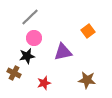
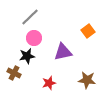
red star: moved 5 px right
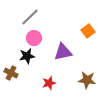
brown cross: moved 3 px left
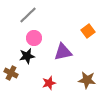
gray line: moved 2 px left, 2 px up
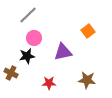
red star: rotated 16 degrees clockwise
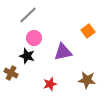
black star: rotated 28 degrees clockwise
red star: moved 1 px right, 1 px down; rotated 16 degrees counterclockwise
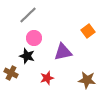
red star: moved 3 px left, 6 px up
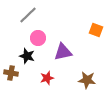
orange square: moved 8 px right, 1 px up; rotated 32 degrees counterclockwise
pink circle: moved 4 px right
brown cross: rotated 16 degrees counterclockwise
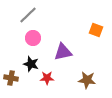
pink circle: moved 5 px left
black star: moved 4 px right, 8 px down
brown cross: moved 5 px down
red star: rotated 16 degrees clockwise
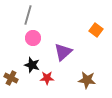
gray line: rotated 30 degrees counterclockwise
orange square: rotated 16 degrees clockwise
purple triangle: rotated 30 degrees counterclockwise
black star: moved 1 px right, 1 px down
brown cross: rotated 16 degrees clockwise
